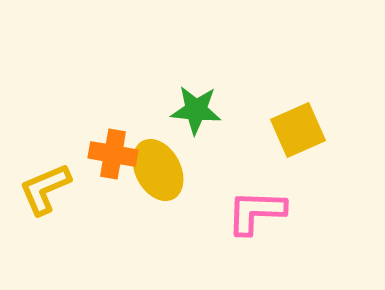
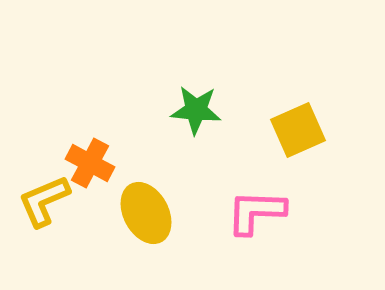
orange cross: moved 23 px left, 9 px down; rotated 18 degrees clockwise
yellow ellipse: moved 12 px left, 43 px down
yellow L-shape: moved 1 px left, 12 px down
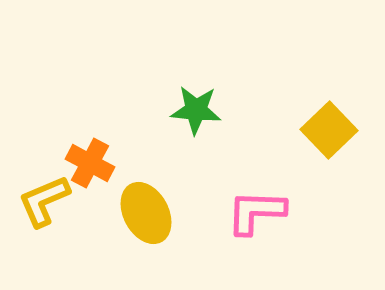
yellow square: moved 31 px right; rotated 20 degrees counterclockwise
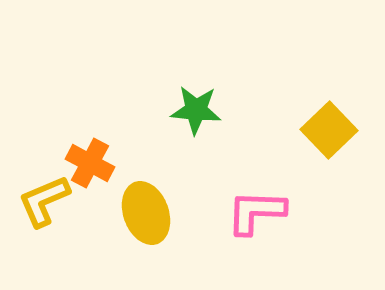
yellow ellipse: rotated 8 degrees clockwise
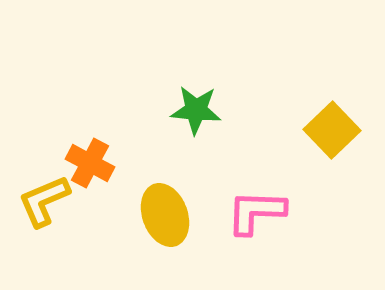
yellow square: moved 3 px right
yellow ellipse: moved 19 px right, 2 px down
